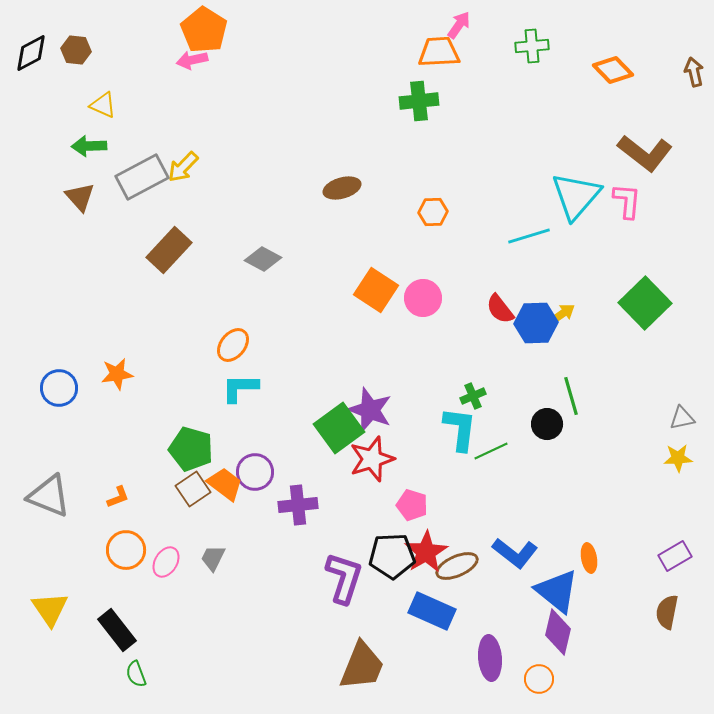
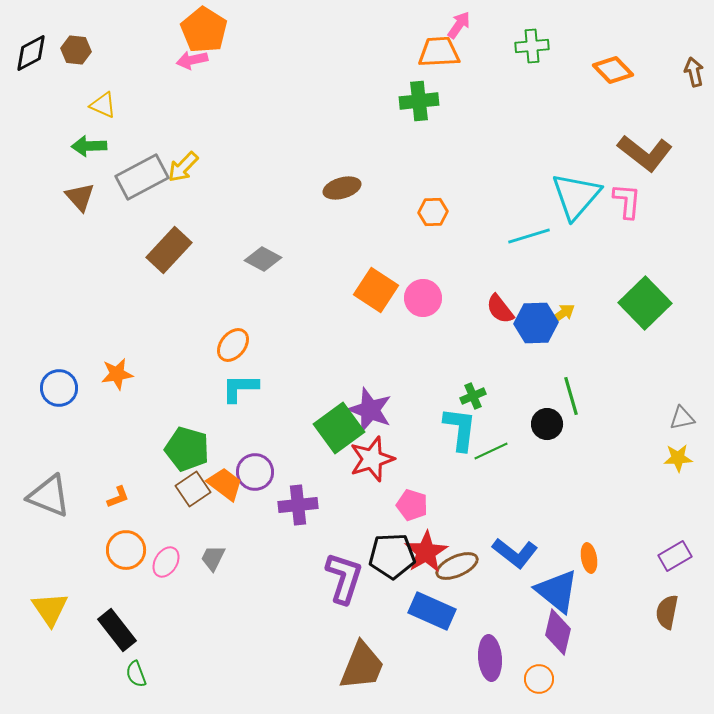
green pentagon at (191, 449): moved 4 px left
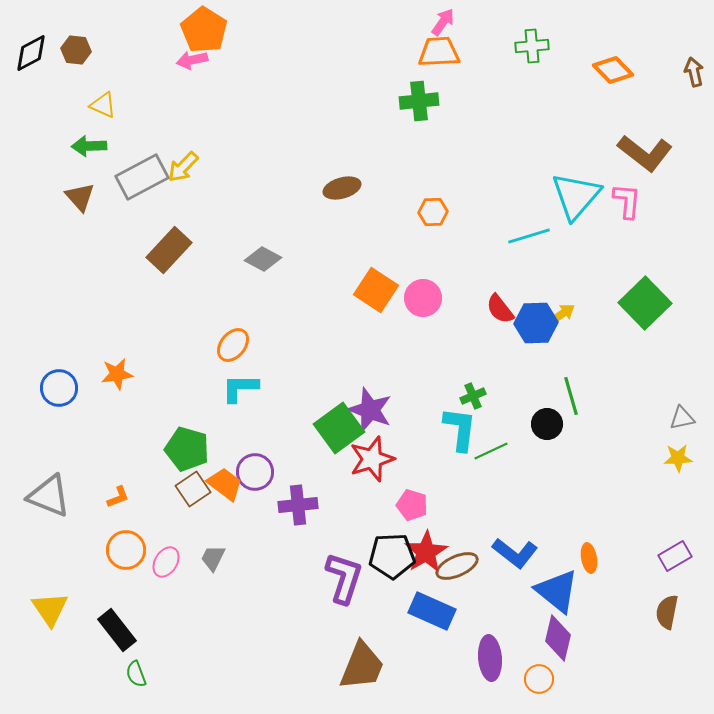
pink arrow at (459, 25): moved 16 px left, 3 px up
purple diamond at (558, 632): moved 6 px down
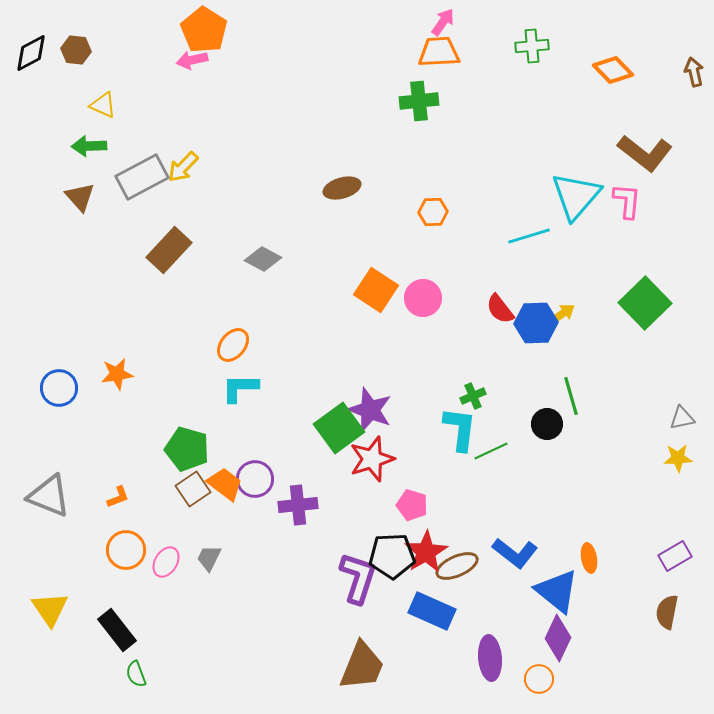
purple circle at (255, 472): moved 7 px down
gray trapezoid at (213, 558): moved 4 px left
purple L-shape at (344, 578): moved 14 px right
purple diamond at (558, 638): rotated 12 degrees clockwise
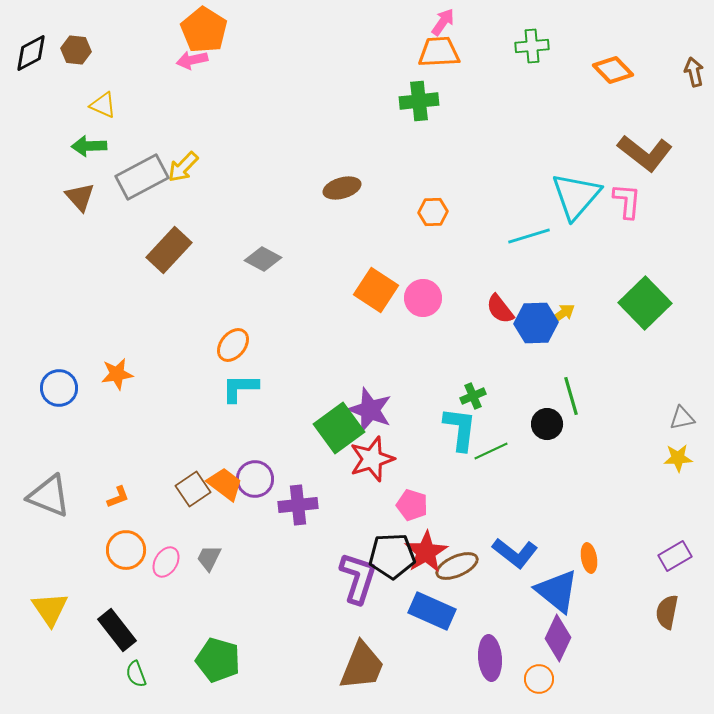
green pentagon at (187, 449): moved 31 px right, 211 px down
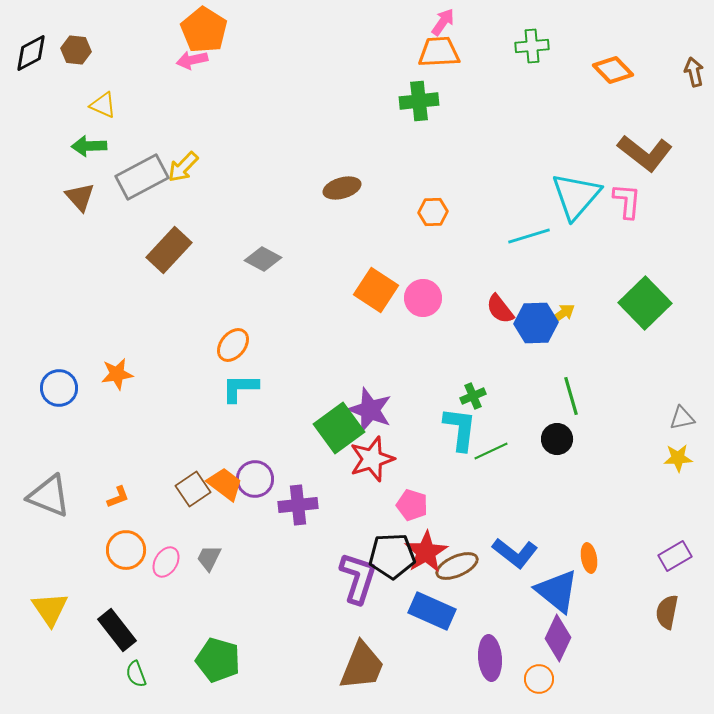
black circle at (547, 424): moved 10 px right, 15 px down
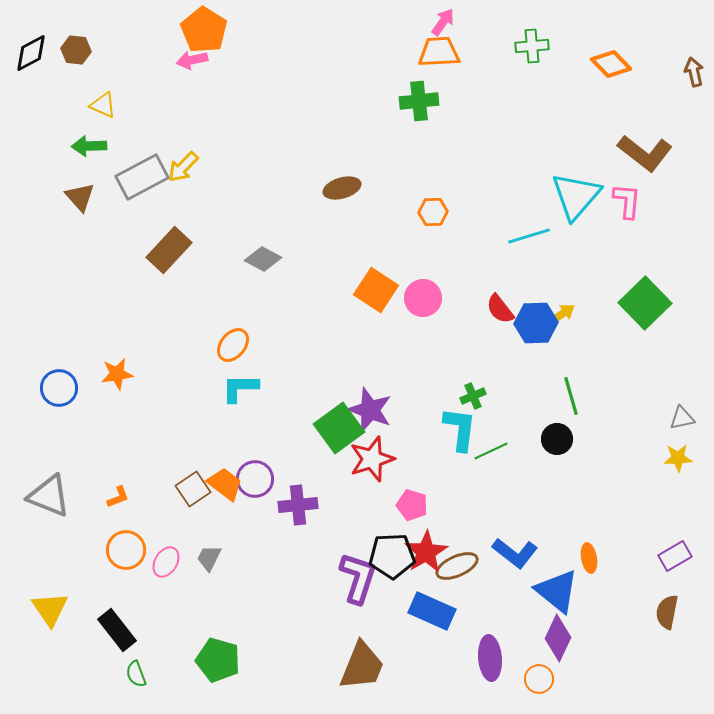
orange diamond at (613, 70): moved 2 px left, 6 px up
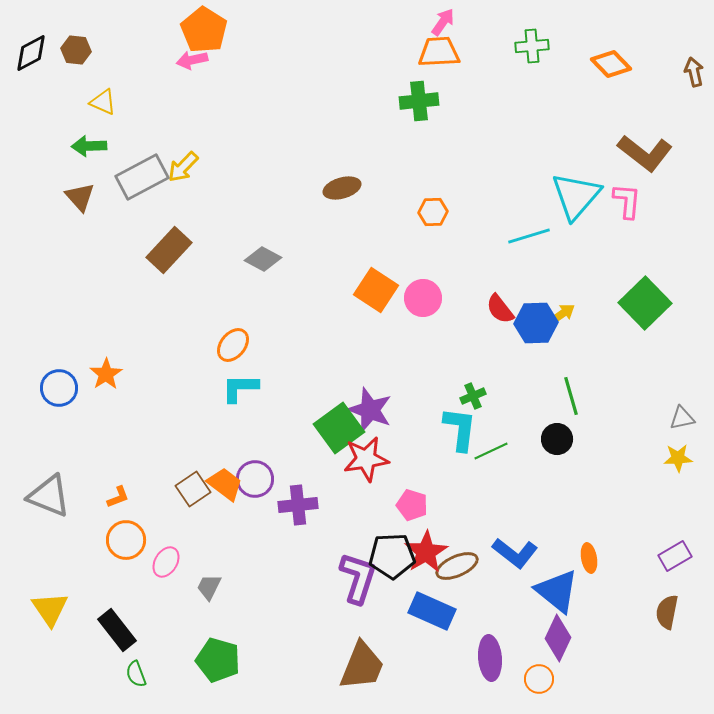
yellow triangle at (103, 105): moved 3 px up
orange star at (117, 374): moved 11 px left; rotated 24 degrees counterclockwise
red star at (372, 459): moved 6 px left; rotated 9 degrees clockwise
orange circle at (126, 550): moved 10 px up
gray trapezoid at (209, 558): moved 29 px down
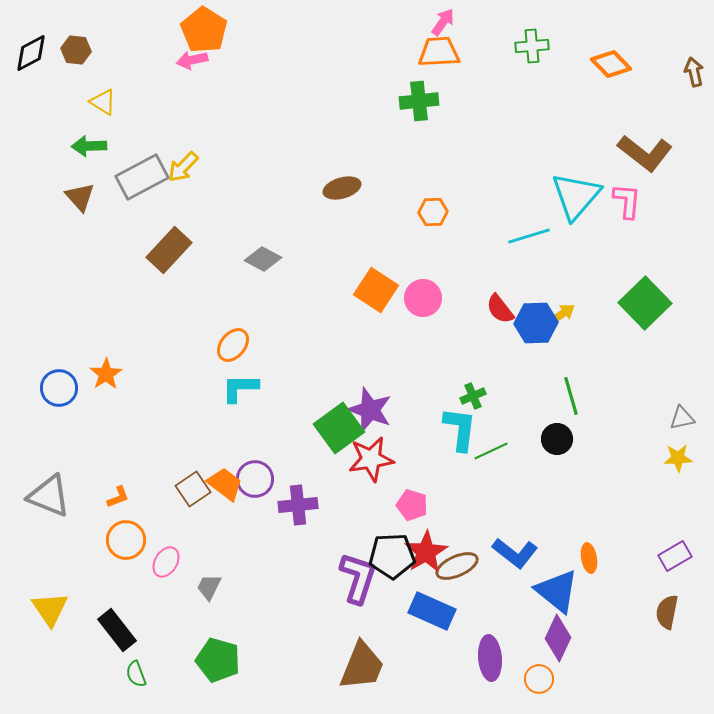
yellow triangle at (103, 102): rotated 8 degrees clockwise
red star at (366, 459): moved 5 px right
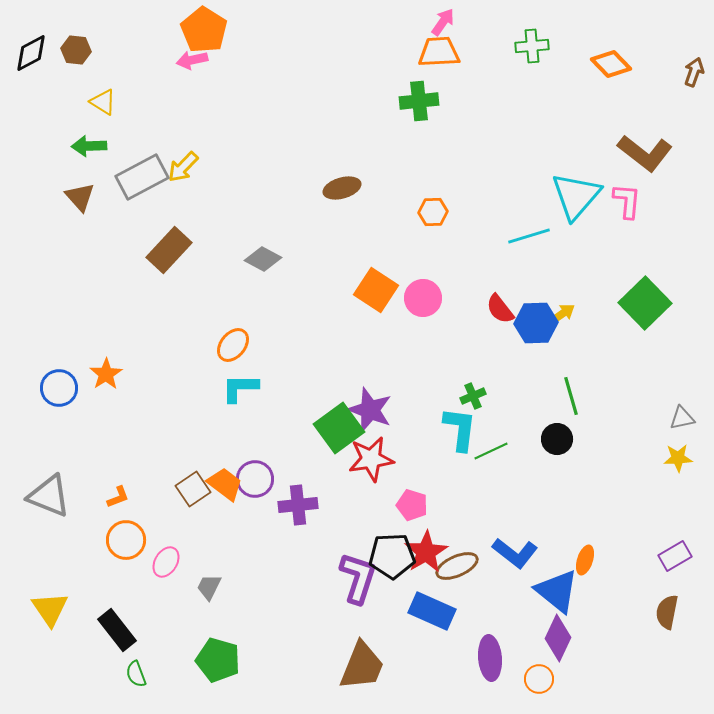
brown arrow at (694, 72): rotated 32 degrees clockwise
orange ellipse at (589, 558): moved 4 px left, 2 px down; rotated 28 degrees clockwise
